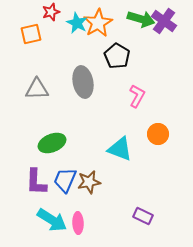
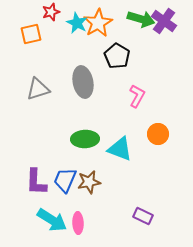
gray triangle: moved 1 px right; rotated 15 degrees counterclockwise
green ellipse: moved 33 px right, 4 px up; rotated 20 degrees clockwise
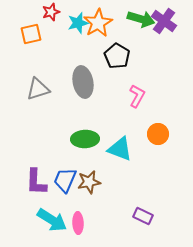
cyan star: moved 1 px right; rotated 30 degrees clockwise
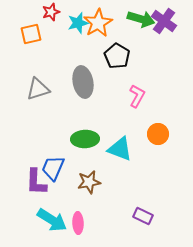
blue trapezoid: moved 12 px left, 12 px up
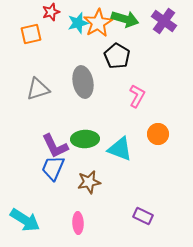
green arrow: moved 16 px left
purple L-shape: moved 19 px right, 36 px up; rotated 28 degrees counterclockwise
cyan arrow: moved 27 px left
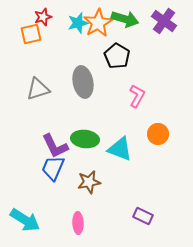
red star: moved 8 px left, 5 px down
green ellipse: rotated 8 degrees clockwise
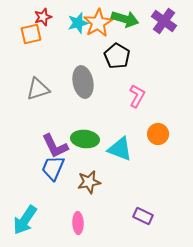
cyan arrow: rotated 92 degrees clockwise
